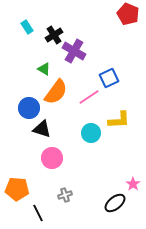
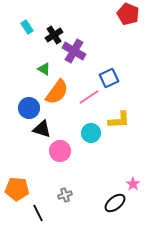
orange semicircle: moved 1 px right
pink circle: moved 8 px right, 7 px up
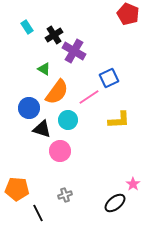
cyan circle: moved 23 px left, 13 px up
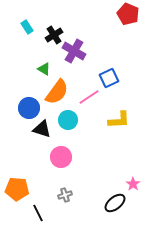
pink circle: moved 1 px right, 6 px down
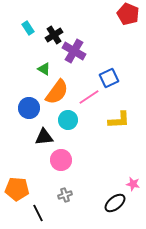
cyan rectangle: moved 1 px right, 1 px down
black triangle: moved 2 px right, 8 px down; rotated 24 degrees counterclockwise
pink circle: moved 3 px down
pink star: rotated 24 degrees counterclockwise
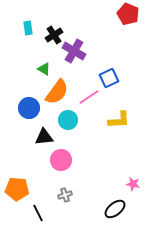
cyan rectangle: rotated 24 degrees clockwise
black ellipse: moved 6 px down
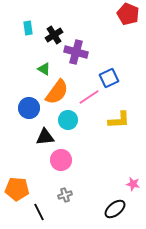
purple cross: moved 2 px right, 1 px down; rotated 15 degrees counterclockwise
black triangle: moved 1 px right
black line: moved 1 px right, 1 px up
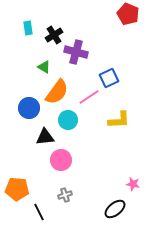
green triangle: moved 2 px up
